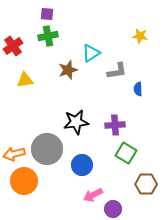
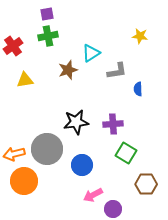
purple square: rotated 16 degrees counterclockwise
purple cross: moved 2 px left, 1 px up
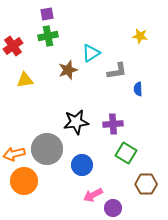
purple circle: moved 1 px up
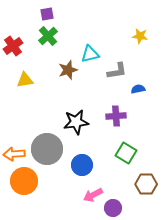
green cross: rotated 30 degrees counterclockwise
cyan triangle: moved 1 px left, 1 px down; rotated 18 degrees clockwise
blue semicircle: rotated 80 degrees clockwise
purple cross: moved 3 px right, 8 px up
orange arrow: rotated 10 degrees clockwise
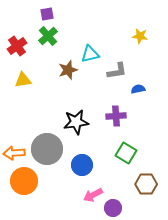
red cross: moved 4 px right
yellow triangle: moved 2 px left
orange arrow: moved 1 px up
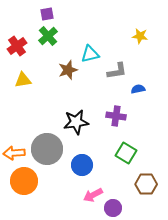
purple cross: rotated 12 degrees clockwise
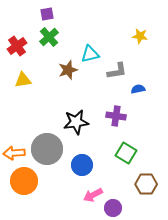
green cross: moved 1 px right, 1 px down
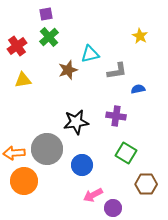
purple square: moved 1 px left
yellow star: rotated 21 degrees clockwise
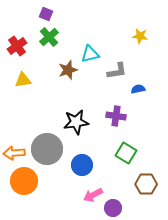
purple square: rotated 32 degrees clockwise
yellow star: rotated 21 degrees counterclockwise
